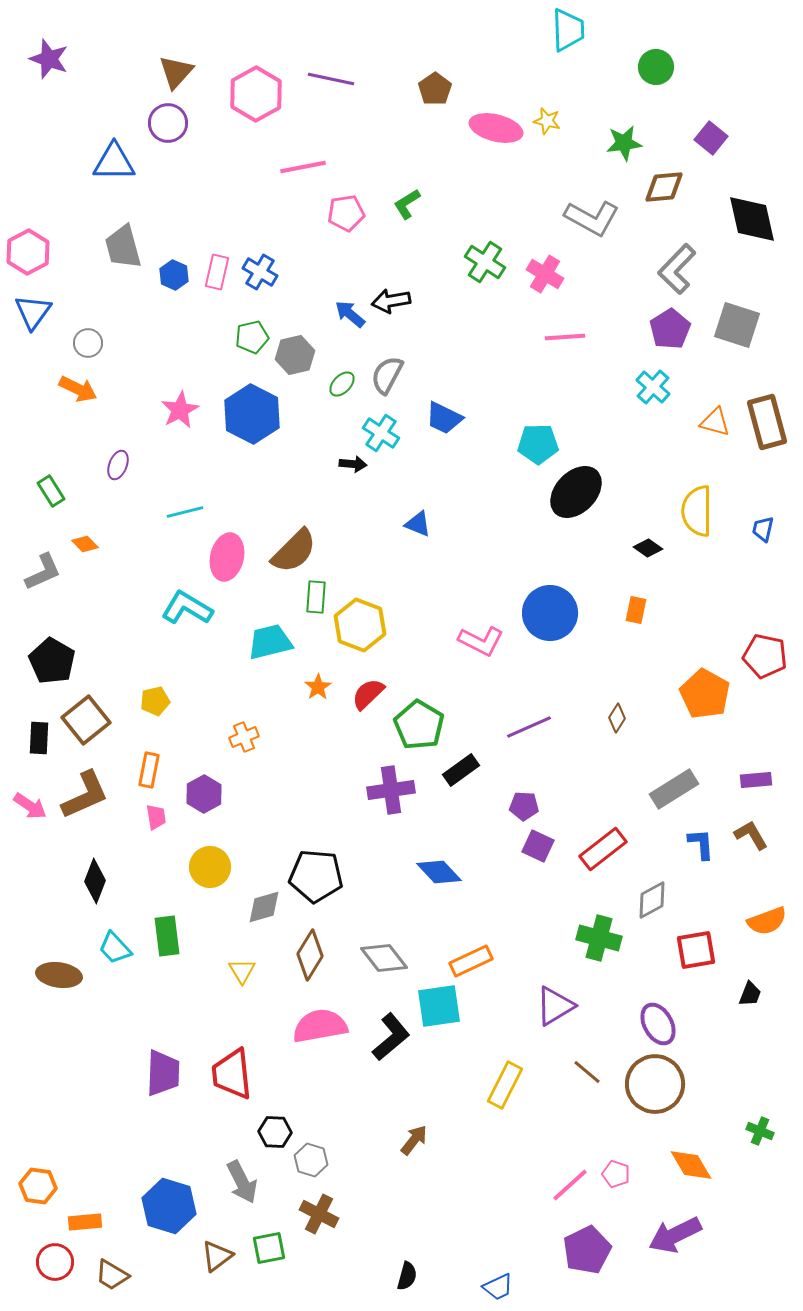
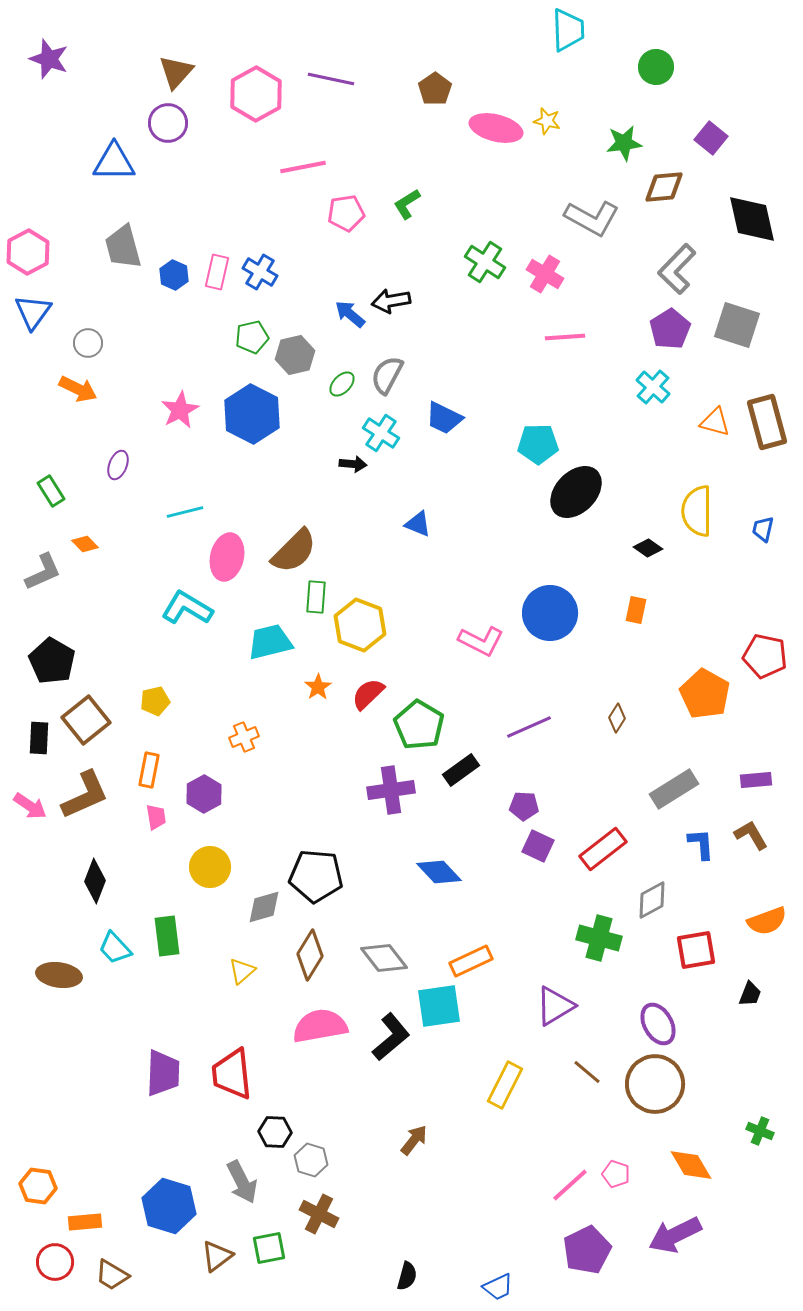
yellow triangle at (242, 971): rotated 20 degrees clockwise
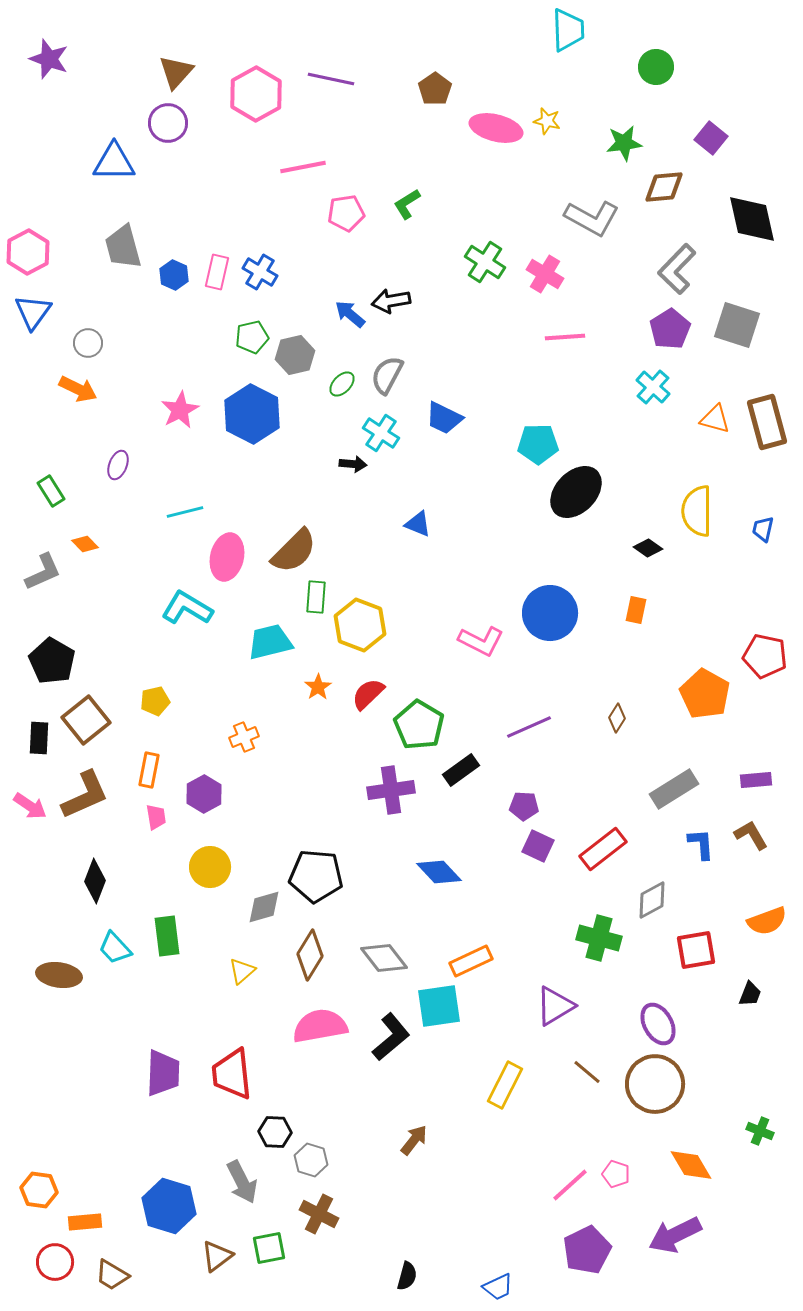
orange triangle at (715, 422): moved 3 px up
orange hexagon at (38, 1186): moved 1 px right, 4 px down
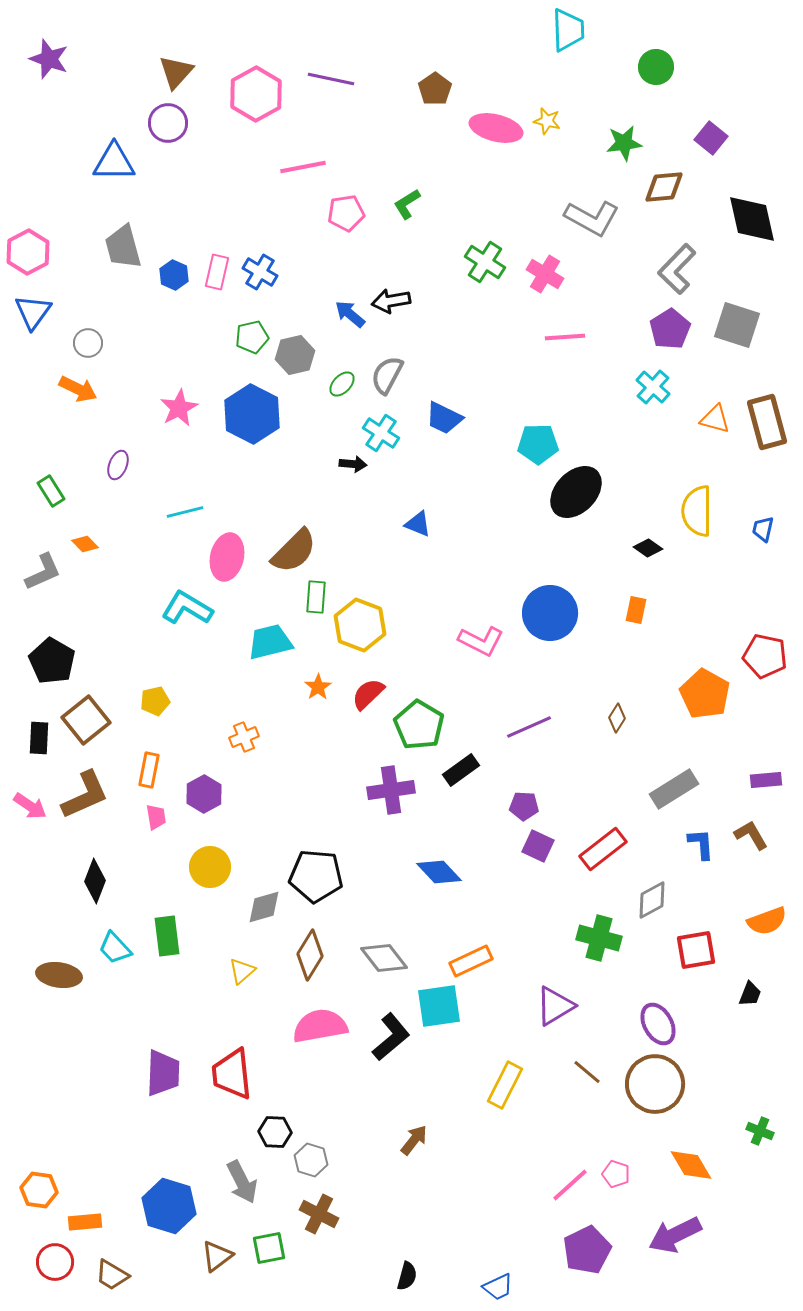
pink star at (180, 410): moved 1 px left, 2 px up
purple rectangle at (756, 780): moved 10 px right
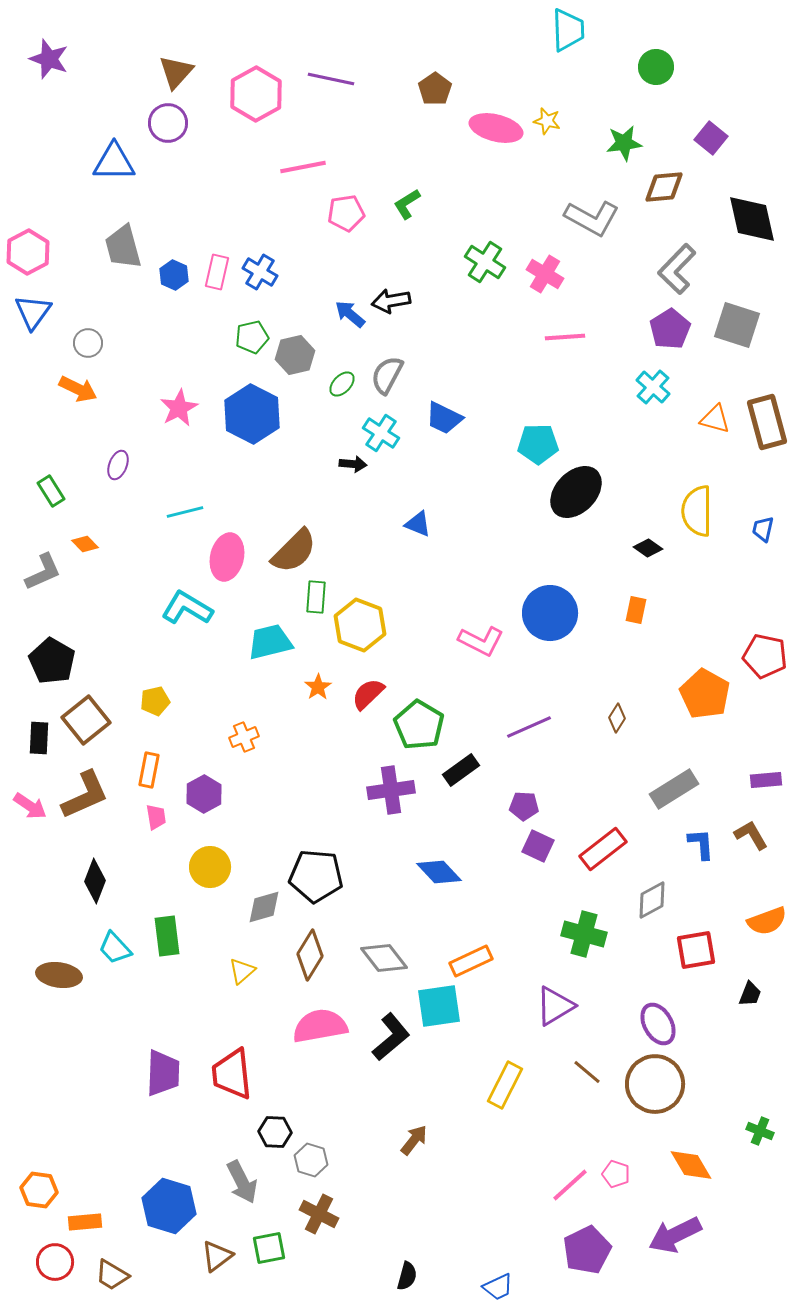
green cross at (599, 938): moved 15 px left, 4 px up
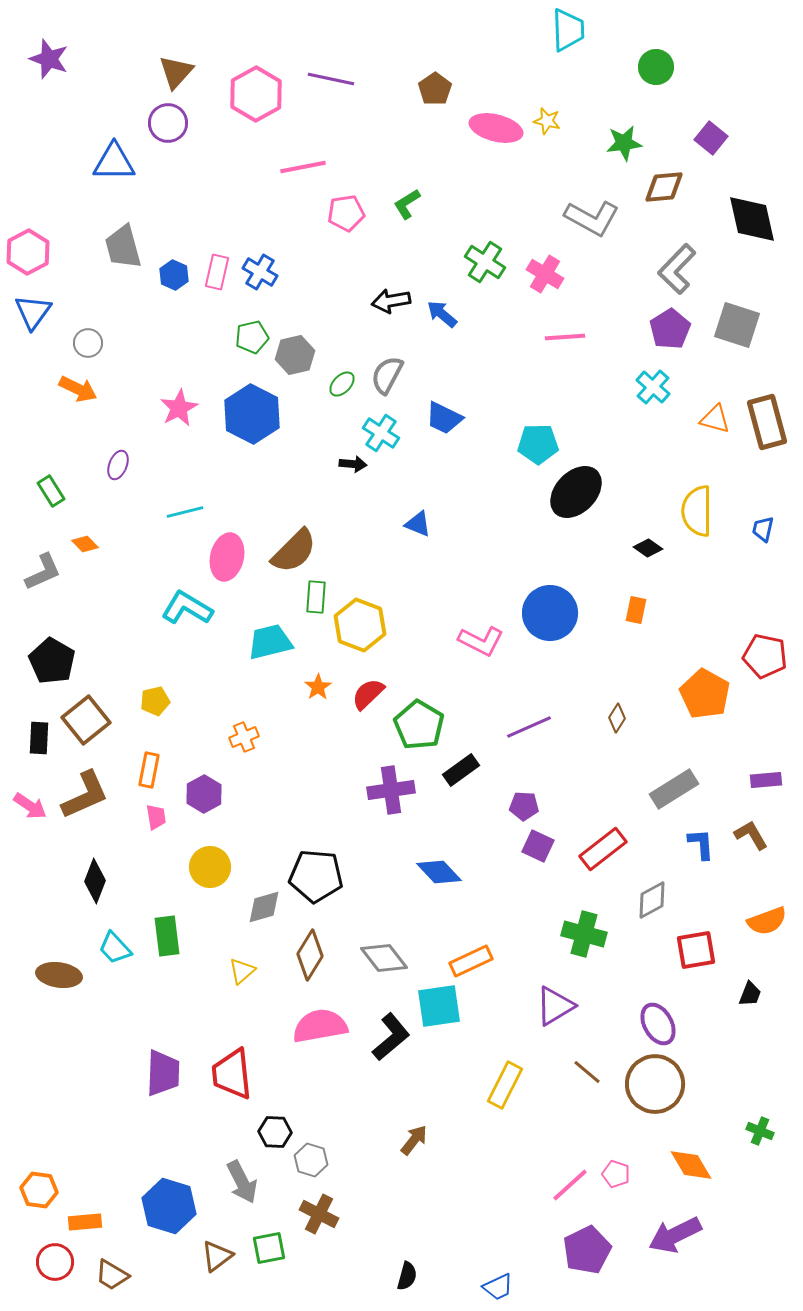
blue arrow at (350, 314): moved 92 px right
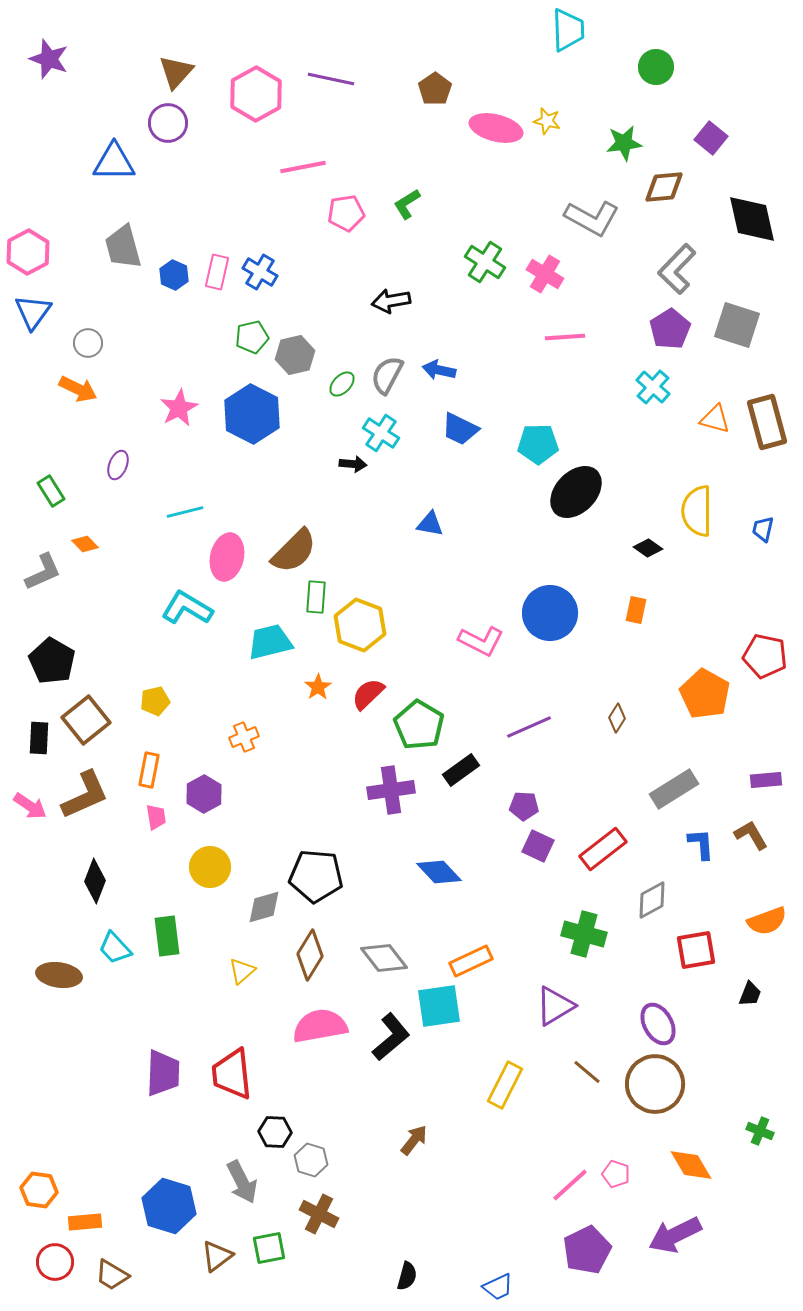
blue arrow at (442, 314): moved 3 px left, 56 px down; rotated 28 degrees counterclockwise
blue trapezoid at (444, 418): moved 16 px right, 11 px down
blue triangle at (418, 524): moved 12 px right; rotated 12 degrees counterclockwise
